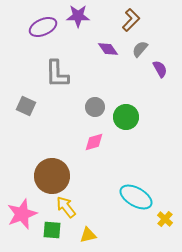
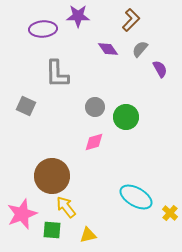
purple ellipse: moved 2 px down; rotated 20 degrees clockwise
yellow cross: moved 5 px right, 6 px up
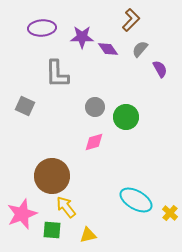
purple star: moved 4 px right, 21 px down
purple ellipse: moved 1 px left, 1 px up
gray square: moved 1 px left
cyan ellipse: moved 3 px down
